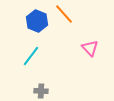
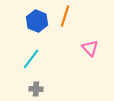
orange line: moved 1 px right, 2 px down; rotated 60 degrees clockwise
cyan line: moved 3 px down
gray cross: moved 5 px left, 2 px up
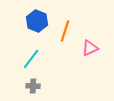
orange line: moved 15 px down
pink triangle: rotated 48 degrees clockwise
gray cross: moved 3 px left, 3 px up
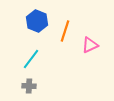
pink triangle: moved 3 px up
gray cross: moved 4 px left
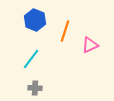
blue hexagon: moved 2 px left, 1 px up
gray cross: moved 6 px right, 2 px down
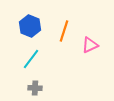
blue hexagon: moved 5 px left, 6 px down
orange line: moved 1 px left
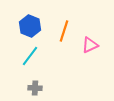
cyan line: moved 1 px left, 3 px up
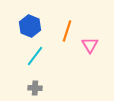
orange line: moved 3 px right
pink triangle: rotated 36 degrees counterclockwise
cyan line: moved 5 px right
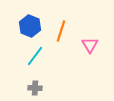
orange line: moved 6 px left
